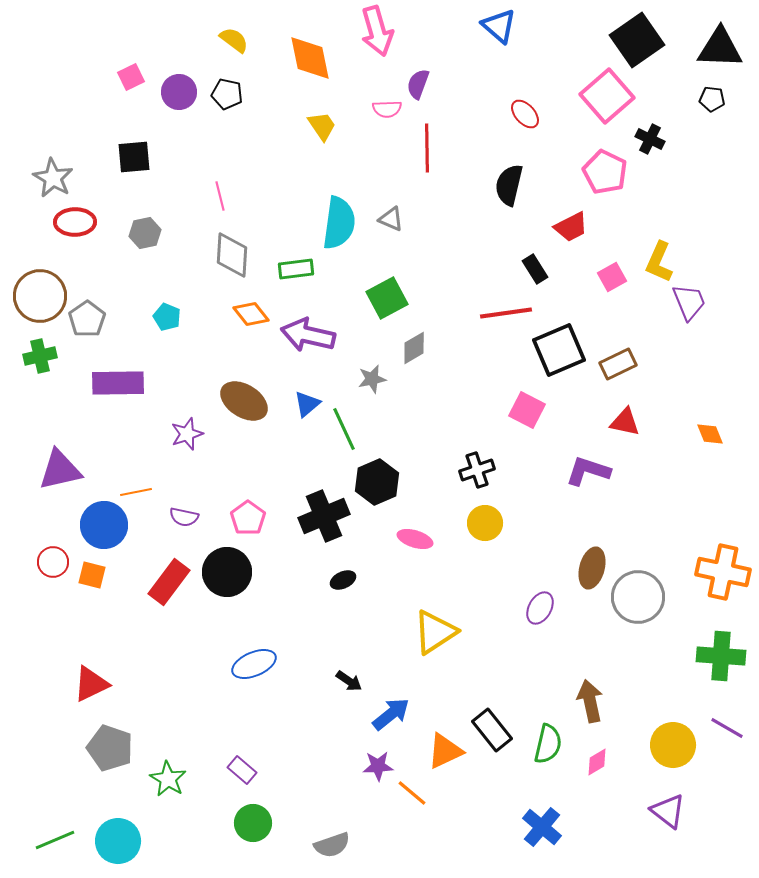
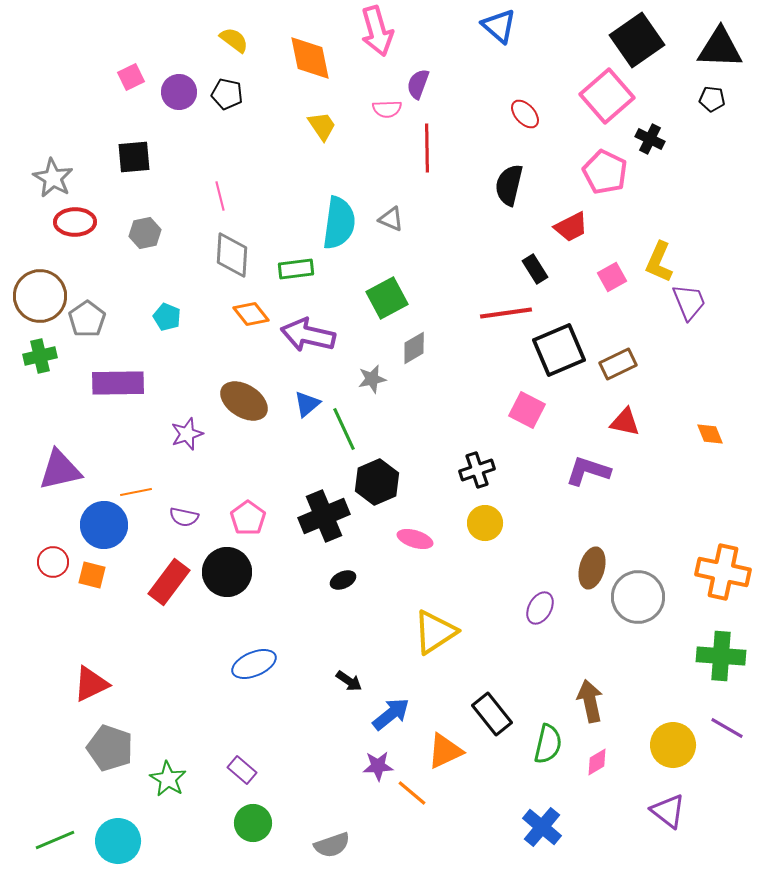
black rectangle at (492, 730): moved 16 px up
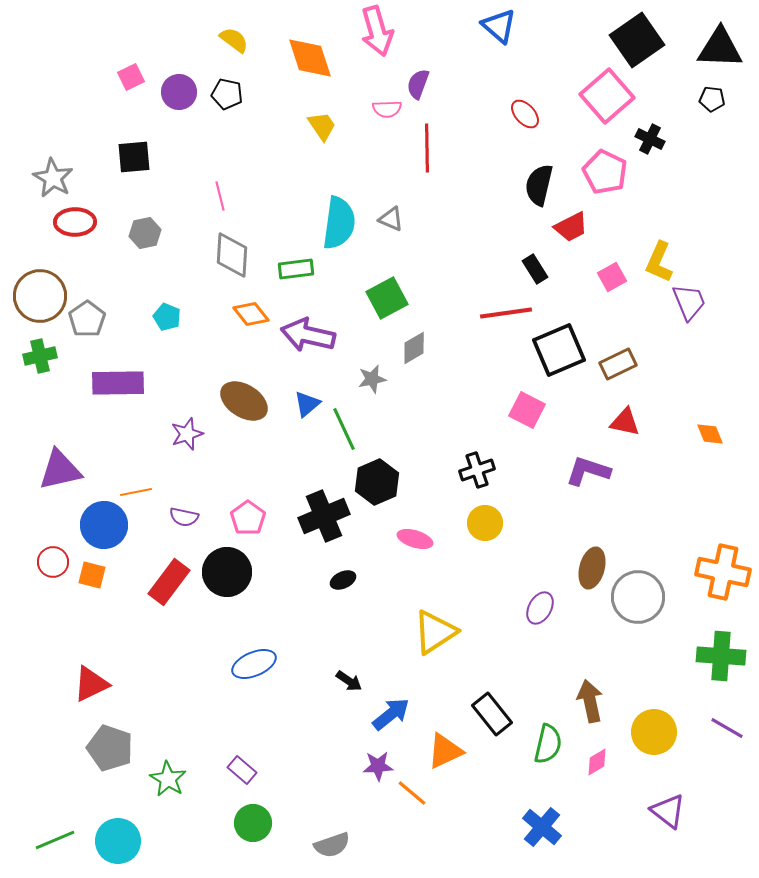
orange diamond at (310, 58): rotated 6 degrees counterclockwise
black semicircle at (509, 185): moved 30 px right
yellow circle at (673, 745): moved 19 px left, 13 px up
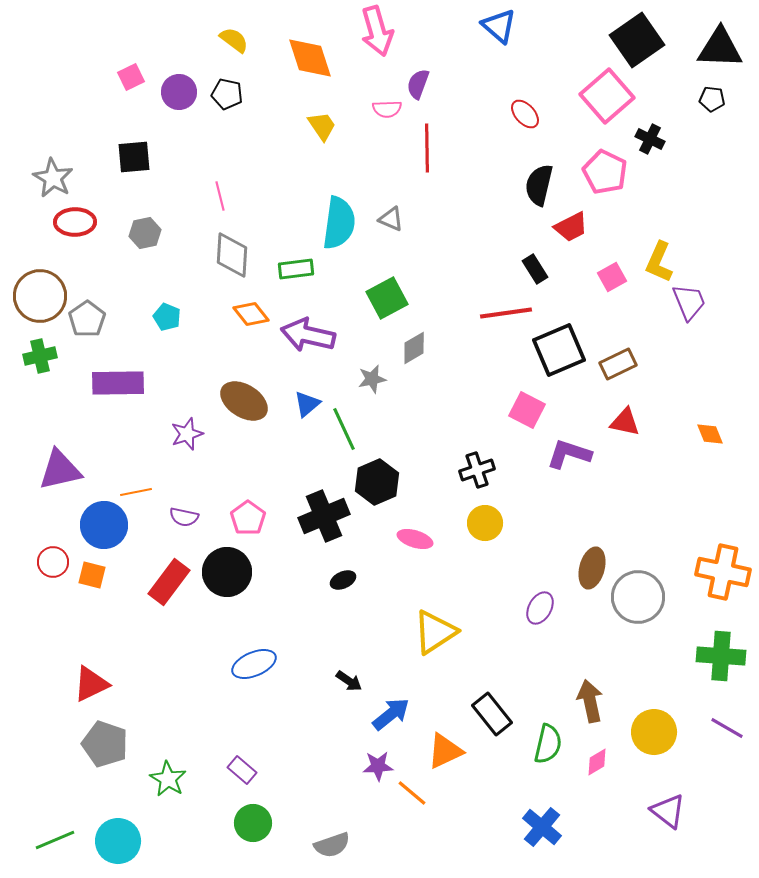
purple L-shape at (588, 471): moved 19 px left, 17 px up
gray pentagon at (110, 748): moved 5 px left, 4 px up
